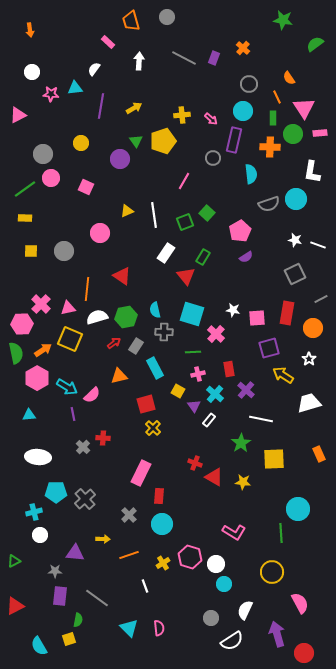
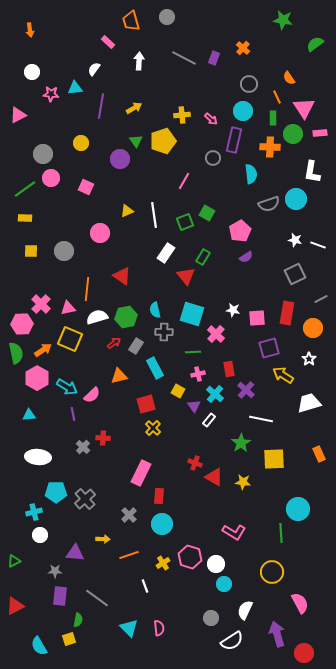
green square at (207, 213): rotated 14 degrees counterclockwise
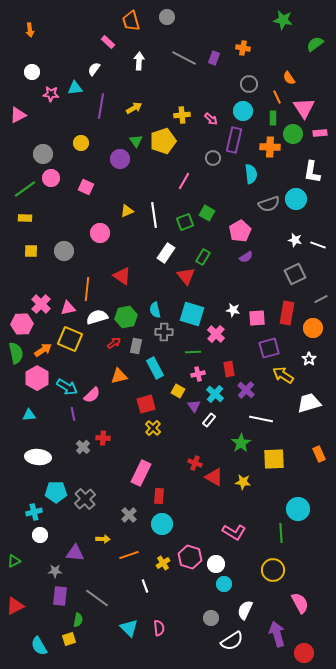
orange cross at (243, 48): rotated 32 degrees counterclockwise
gray rectangle at (136, 346): rotated 21 degrees counterclockwise
yellow circle at (272, 572): moved 1 px right, 2 px up
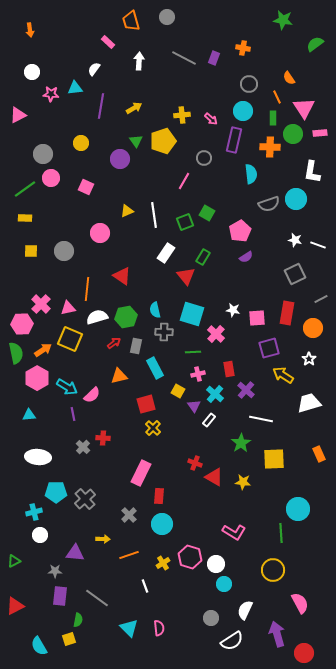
gray circle at (213, 158): moved 9 px left
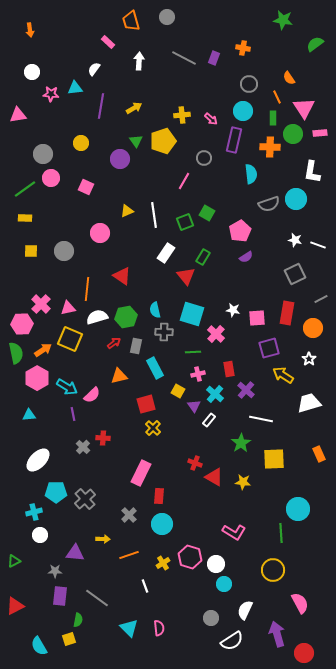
pink triangle at (18, 115): rotated 18 degrees clockwise
white ellipse at (38, 457): moved 3 px down; rotated 50 degrees counterclockwise
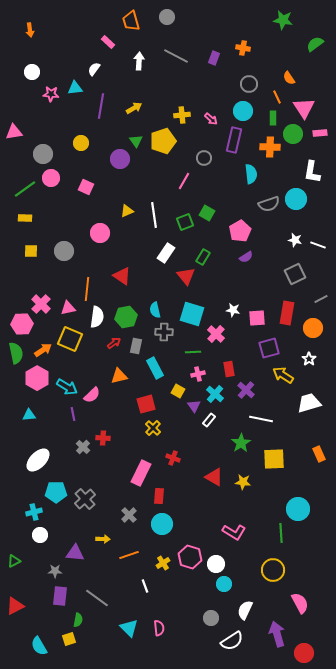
gray line at (184, 58): moved 8 px left, 2 px up
pink triangle at (18, 115): moved 4 px left, 17 px down
white semicircle at (97, 317): rotated 115 degrees clockwise
red cross at (195, 463): moved 22 px left, 5 px up
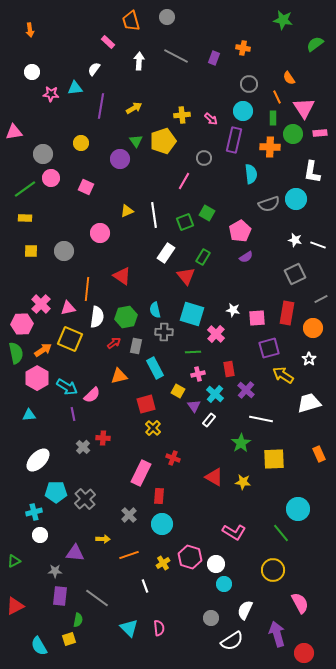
green line at (281, 533): rotated 36 degrees counterclockwise
